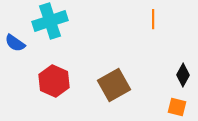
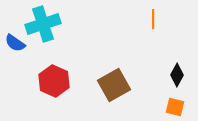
cyan cross: moved 7 px left, 3 px down
black diamond: moved 6 px left
orange square: moved 2 px left
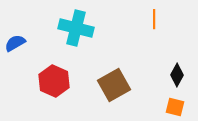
orange line: moved 1 px right
cyan cross: moved 33 px right, 4 px down; rotated 32 degrees clockwise
blue semicircle: rotated 115 degrees clockwise
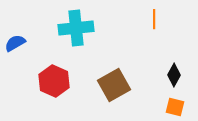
cyan cross: rotated 20 degrees counterclockwise
black diamond: moved 3 px left
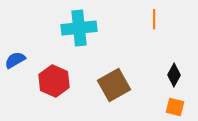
cyan cross: moved 3 px right
blue semicircle: moved 17 px down
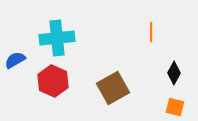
orange line: moved 3 px left, 13 px down
cyan cross: moved 22 px left, 10 px down
black diamond: moved 2 px up
red hexagon: moved 1 px left
brown square: moved 1 px left, 3 px down
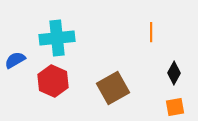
orange square: rotated 24 degrees counterclockwise
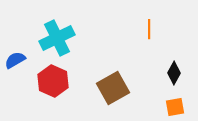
orange line: moved 2 px left, 3 px up
cyan cross: rotated 20 degrees counterclockwise
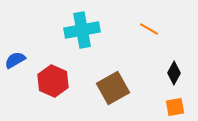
orange line: rotated 60 degrees counterclockwise
cyan cross: moved 25 px right, 8 px up; rotated 16 degrees clockwise
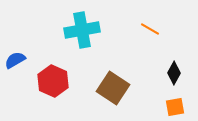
orange line: moved 1 px right
brown square: rotated 28 degrees counterclockwise
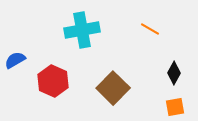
brown square: rotated 12 degrees clockwise
